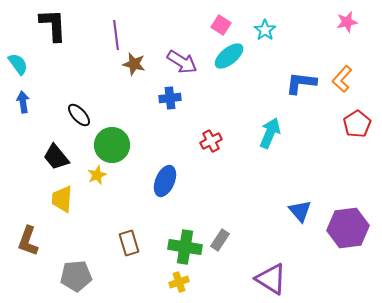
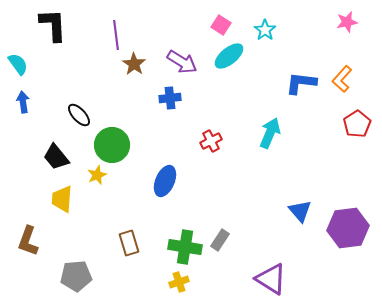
brown star: rotated 20 degrees clockwise
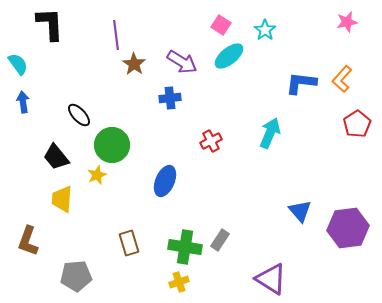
black L-shape: moved 3 px left, 1 px up
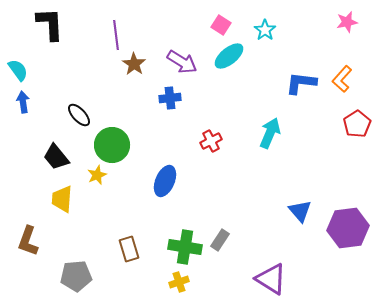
cyan semicircle: moved 6 px down
brown rectangle: moved 6 px down
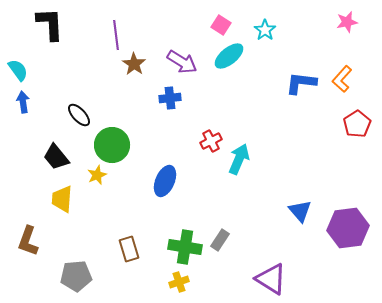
cyan arrow: moved 31 px left, 26 px down
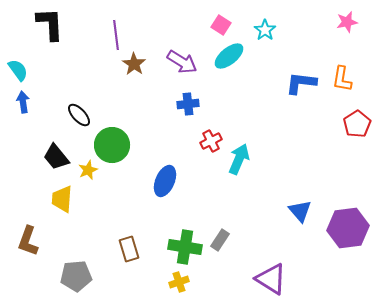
orange L-shape: rotated 32 degrees counterclockwise
blue cross: moved 18 px right, 6 px down
yellow star: moved 9 px left, 5 px up
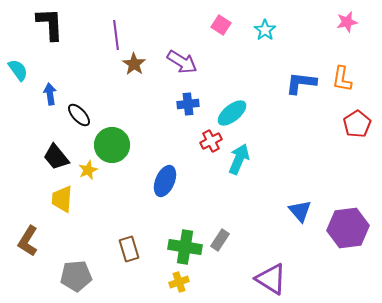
cyan ellipse: moved 3 px right, 57 px down
blue arrow: moved 27 px right, 8 px up
brown L-shape: rotated 12 degrees clockwise
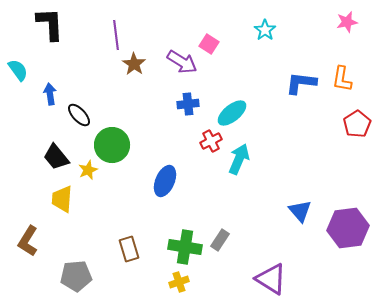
pink square: moved 12 px left, 19 px down
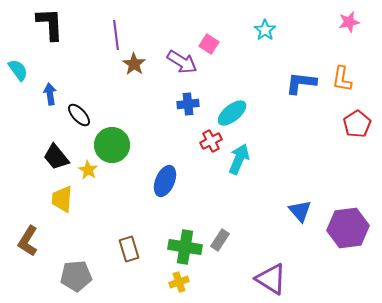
pink star: moved 2 px right
yellow star: rotated 18 degrees counterclockwise
